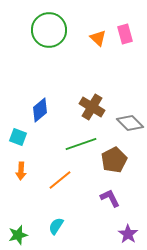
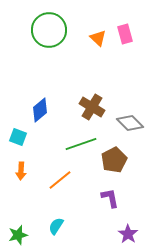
purple L-shape: rotated 15 degrees clockwise
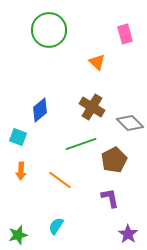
orange triangle: moved 1 px left, 24 px down
orange line: rotated 75 degrees clockwise
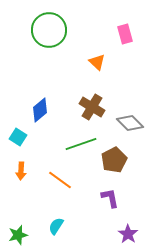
cyan square: rotated 12 degrees clockwise
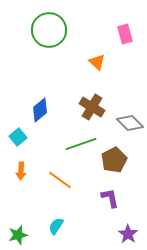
cyan square: rotated 18 degrees clockwise
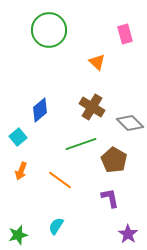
brown pentagon: rotated 15 degrees counterclockwise
orange arrow: rotated 18 degrees clockwise
